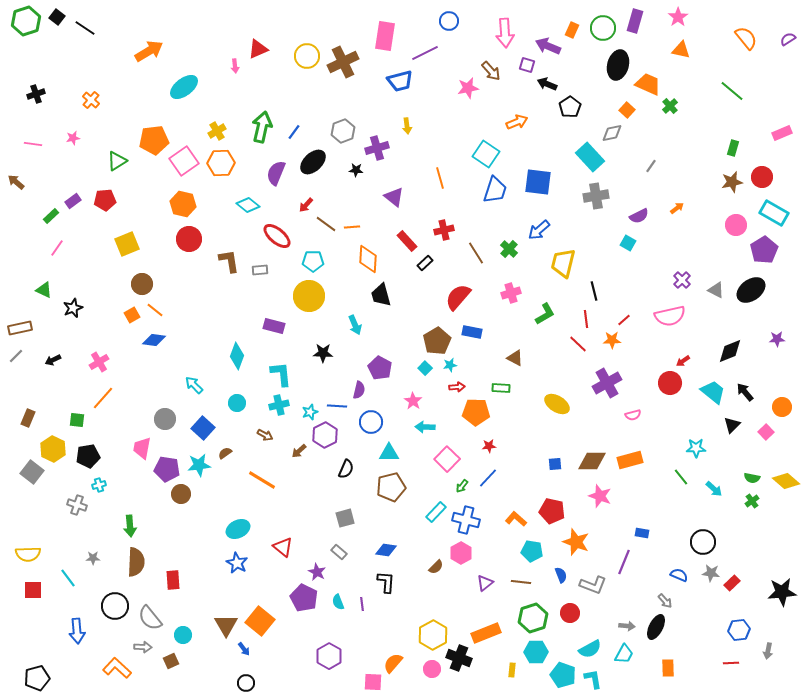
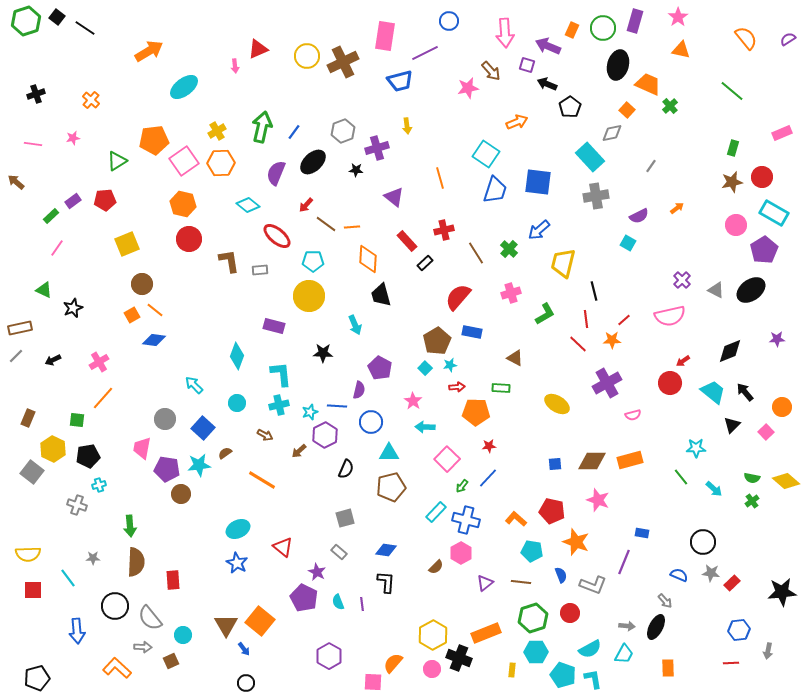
pink star at (600, 496): moved 2 px left, 4 px down
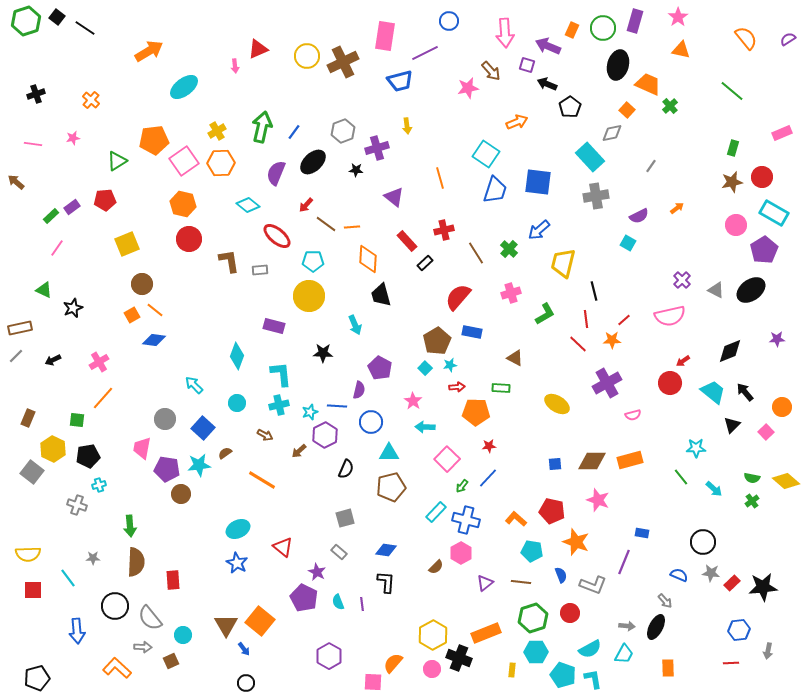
purple rectangle at (73, 201): moved 1 px left, 6 px down
black star at (782, 592): moved 19 px left, 5 px up
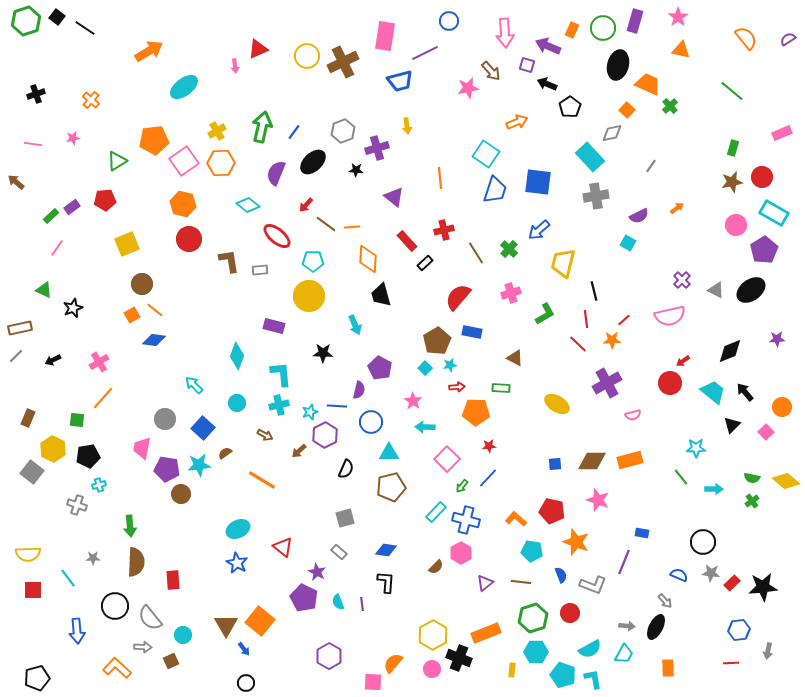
orange line at (440, 178): rotated 10 degrees clockwise
cyan arrow at (714, 489): rotated 42 degrees counterclockwise
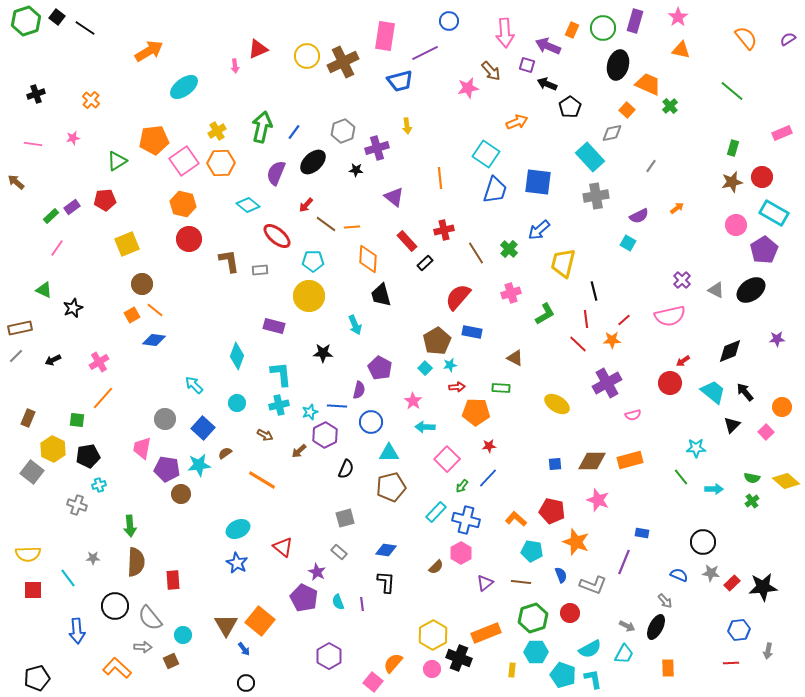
gray arrow at (627, 626): rotated 21 degrees clockwise
pink square at (373, 682): rotated 36 degrees clockwise
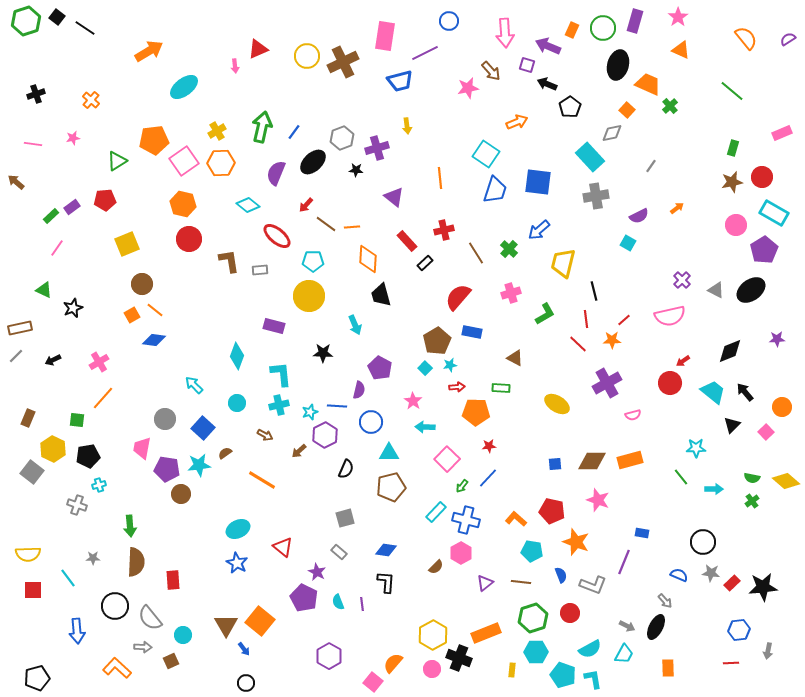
orange triangle at (681, 50): rotated 12 degrees clockwise
gray hexagon at (343, 131): moved 1 px left, 7 px down
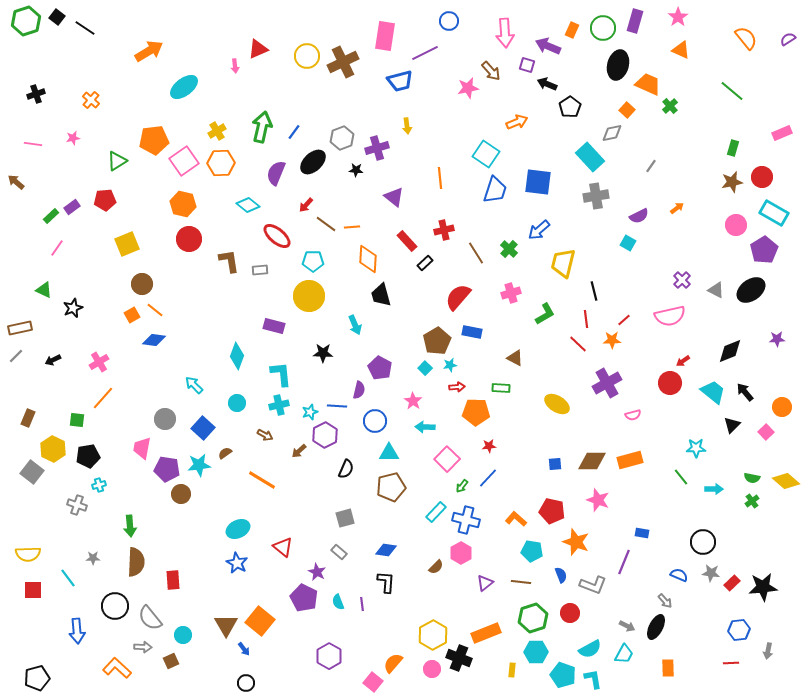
blue circle at (371, 422): moved 4 px right, 1 px up
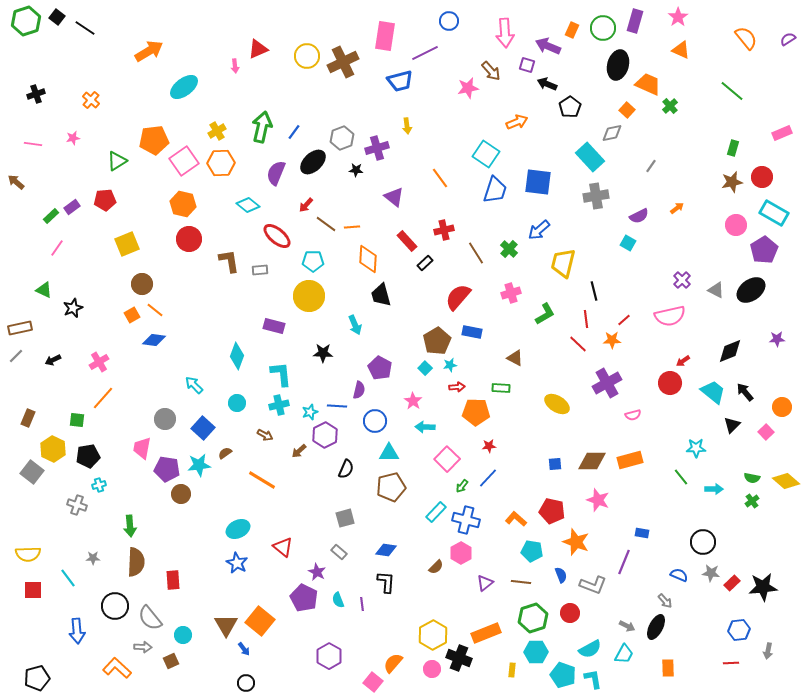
orange line at (440, 178): rotated 30 degrees counterclockwise
cyan semicircle at (338, 602): moved 2 px up
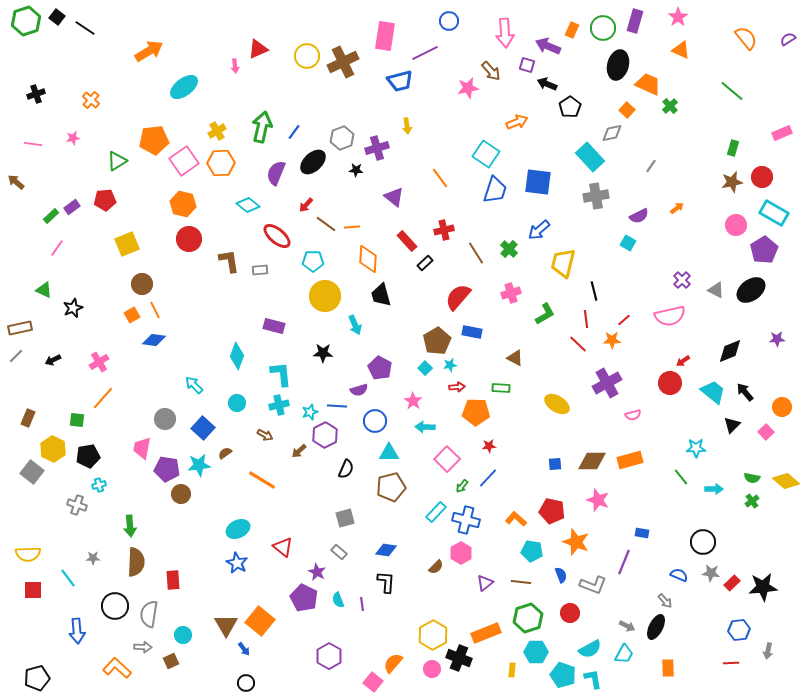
yellow circle at (309, 296): moved 16 px right
orange line at (155, 310): rotated 24 degrees clockwise
purple semicircle at (359, 390): rotated 60 degrees clockwise
gray semicircle at (150, 618): moved 1 px left, 4 px up; rotated 48 degrees clockwise
green hexagon at (533, 618): moved 5 px left
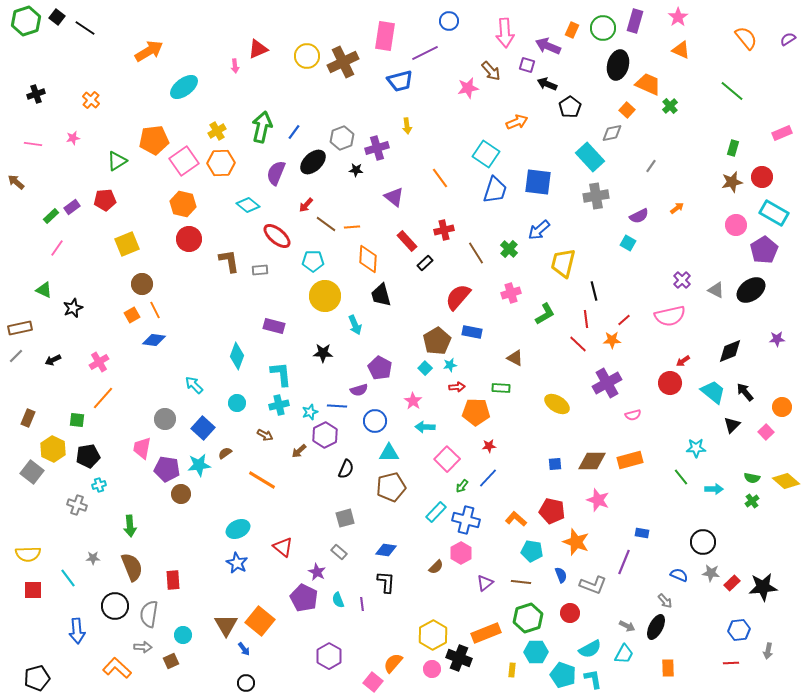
brown semicircle at (136, 562): moved 4 px left, 5 px down; rotated 24 degrees counterclockwise
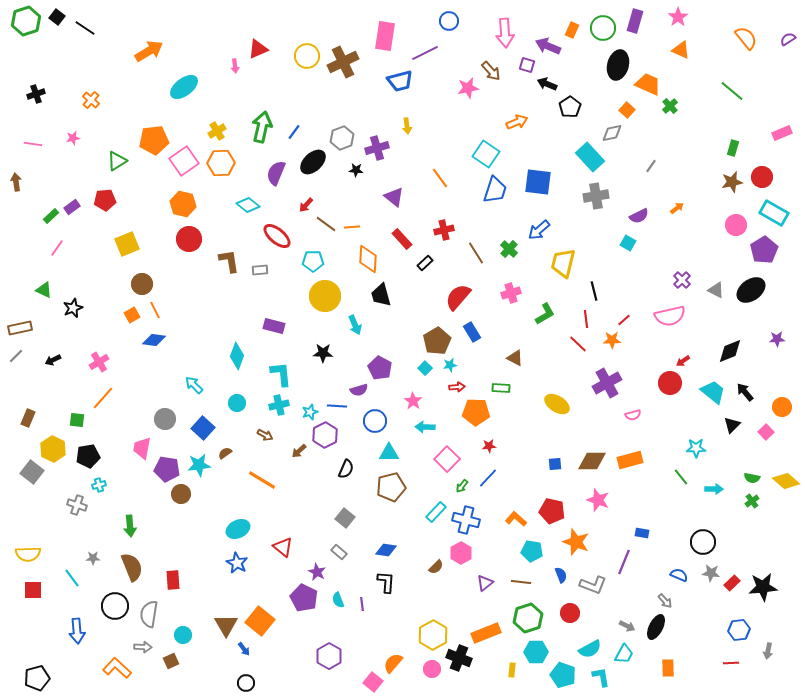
brown arrow at (16, 182): rotated 42 degrees clockwise
red rectangle at (407, 241): moved 5 px left, 2 px up
blue rectangle at (472, 332): rotated 48 degrees clockwise
gray square at (345, 518): rotated 36 degrees counterclockwise
cyan line at (68, 578): moved 4 px right
cyan L-shape at (593, 679): moved 8 px right, 2 px up
